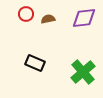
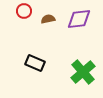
red circle: moved 2 px left, 3 px up
purple diamond: moved 5 px left, 1 px down
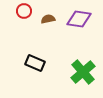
purple diamond: rotated 15 degrees clockwise
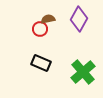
red circle: moved 16 px right, 18 px down
purple diamond: rotated 70 degrees counterclockwise
black rectangle: moved 6 px right
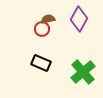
red circle: moved 2 px right
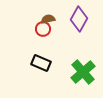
red circle: moved 1 px right
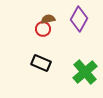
green cross: moved 2 px right
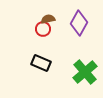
purple diamond: moved 4 px down
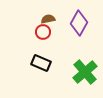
red circle: moved 3 px down
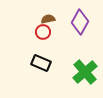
purple diamond: moved 1 px right, 1 px up
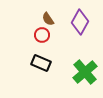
brown semicircle: rotated 112 degrees counterclockwise
red circle: moved 1 px left, 3 px down
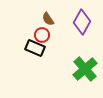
purple diamond: moved 2 px right
black rectangle: moved 6 px left, 15 px up
green cross: moved 3 px up
